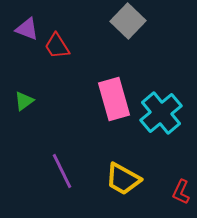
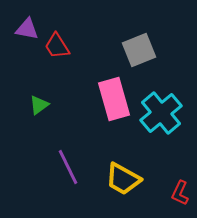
gray square: moved 11 px right, 29 px down; rotated 24 degrees clockwise
purple triangle: rotated 10 degrees counterclockwise
green triangle: moved 15 px right, 4 px down
purple line: moved 6 px right, 4 px up
red L-shape: moved 1 px left, 1 px down
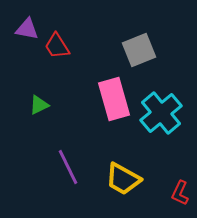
green triangle: rotated 10 degrees clockwise
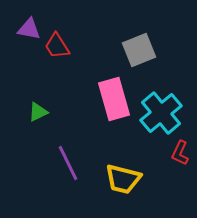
purple triangle: moved 2 px right
green triangle: moved 1 px left, 7 px down
purple line: moved 4 px up
yellow trapezoid: rotated 15 degrees counterclockwise
red L-shape: moved 40 px up
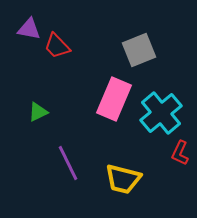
red trapezoid: rotated 12 degrees counterclockwise
pink rectangle: rotated 39 degrees clockwise
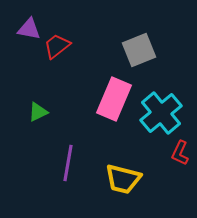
red trapezoid: rotated 96 degrees clockwise
purple line: rotated 36 degrees clockwise
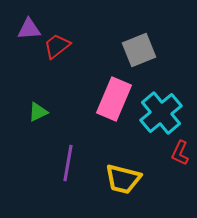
purple triangle: rotated 15 degrees counterclockwise
